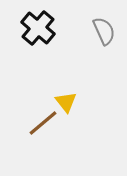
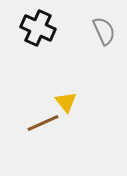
black cross: rotated 16 degrees counterclockwise
brown line: rotated 16 degrees clockwise
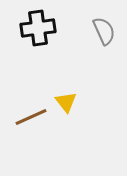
black cross: rotated 32 degrees counterclockwise
brown line: moved 12 px left, 6 px up
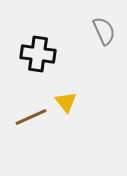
black cross: moved 26 px down; rotated 16 degrees clockwise
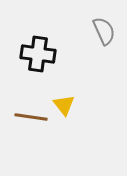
yellow triangle: moved 2 px left, 3 px down
brown line: rotated 32 degrees clockwise
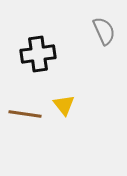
black cross: rotated 16 degrees counterclockwise
brown line: moved 6 px left, 3 px up
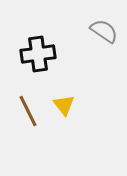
gray semicircle: rotated 32 degrees counterclockwise
brown line: moved 3 px right, 3 px up; rotated 56 degrees clockwise
